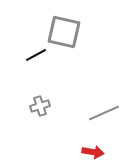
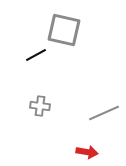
gray square: moved 2 px up
gray cross: rotated 24 degrees clockwise
red arrow: moved 6 px left
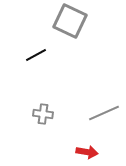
gray square: moved 6 px right, 9 px up; rotated 12 degrees clockwise
gray cross: moved 3 px right, 8 px down
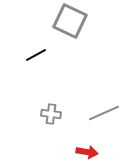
gray cross: moved 8 px right
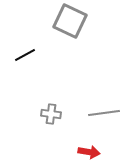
black line: moved 11 px left
gray line: rotated 16 degrees clockwise
red arrow: moved 2 px right
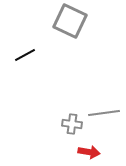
gray cross: moved 21 px right, 10 px down
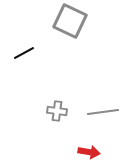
black line: moved 1 px left, 2 px up
gray line: moved 1 px left, 1 px up
gray cross: moved 15 px left, 13 px up
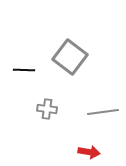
gray square: moved 36 px down; rotated 12 degrees clockwise
black line: moved 17 px down; rotated 30 degrees clockwise
gray cross: moved 10 px left, 2 px up
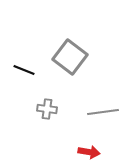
black line: rotated 20 degrees clockwise
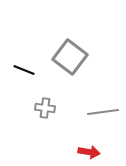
gray cross: moved 2 px left, 1 px up
